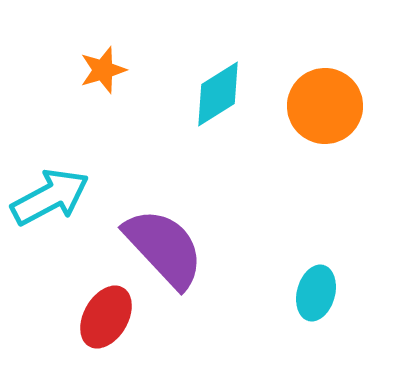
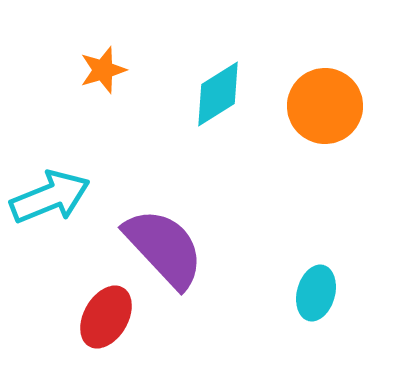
cyan arrow: rotated 6 degrees clockwise
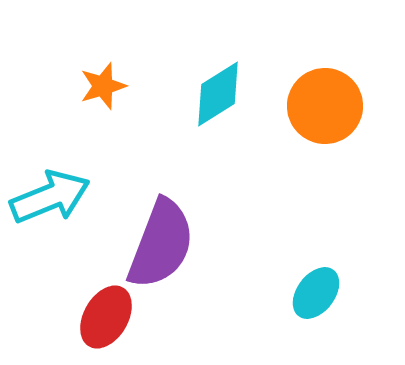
orange star: moved 16 px down
purple semicircle: moved 3 px left, 4 px up; rotated 64 degrees clockwise
cyan ellipse: rotated 22 degrees clockwise
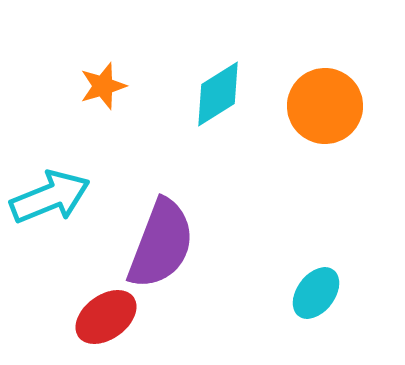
red ellipse: rotated 24 degrees clockwise
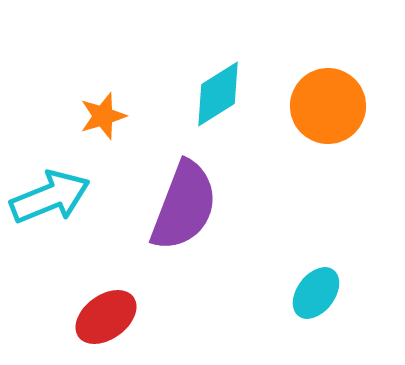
orange star: moved 30 px down
orange circle: moved 3 px right
purple semicircle: moved 23 px right, 38 px up
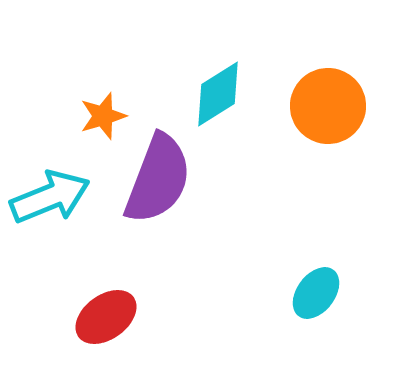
purple semicircle: moved 26 px left, 27 px up
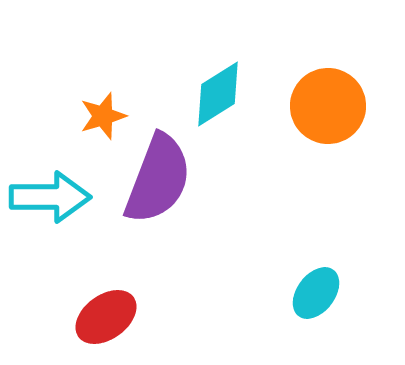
cyan arrow: rotated 22 degrees clockwise
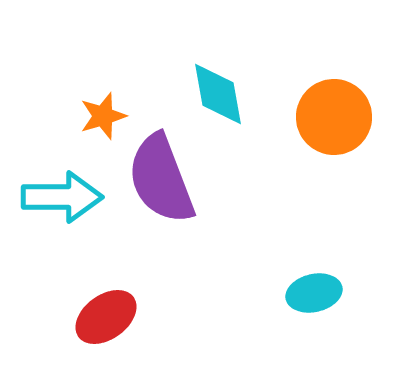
cyan diamond: rotated 68 degrees counterclockwise
orange circle: moved 6 px right, 11 px down
purple semicircle: moved 3 px right; rotated 138 degrees clockwise
cyan arrow: moved 12 px right
cyan ellipse: moved 2 px left; rotated 40 degrees clockwise
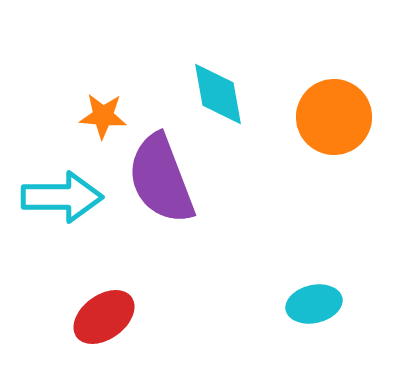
orange star: rotated 21 degrees clockwise
cyan ellipse: moved 11 px down
red ellipse: moved 2 px left
